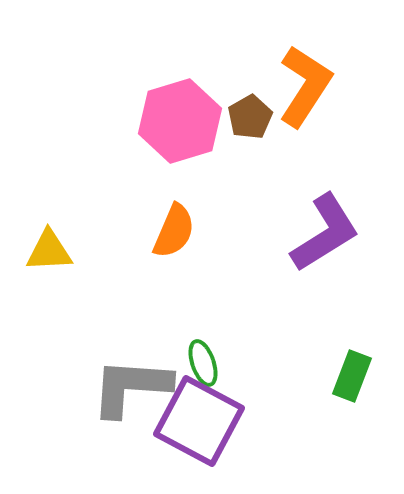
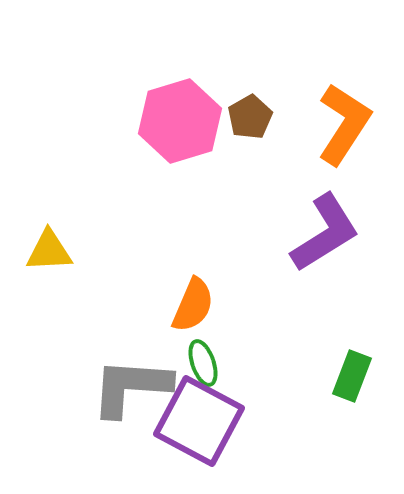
orange L-shape: moved 39 px right, 38 px down
orange semicircle: moved 19 px right, 74 px down
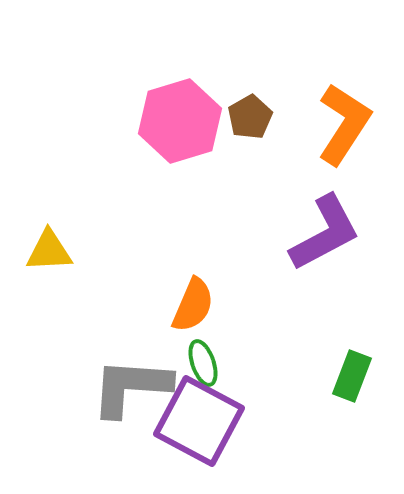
purple L-shape: rotated 4 degrees clockwise
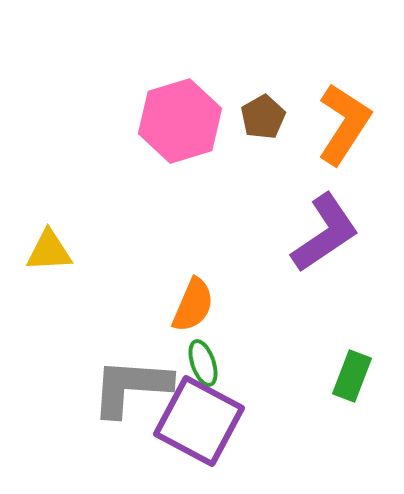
brown pentagon: moved 13 px right
purple L-shape: rotated 6 degrees counterclockwise
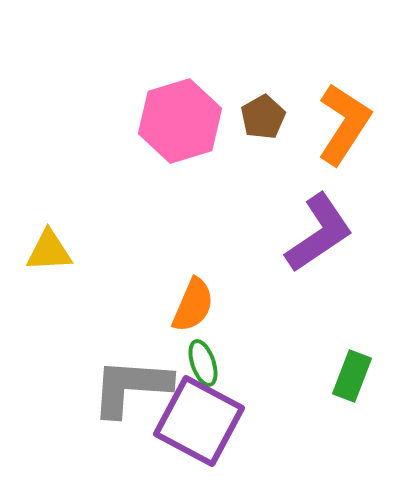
purple L-shape: moved 6 px left
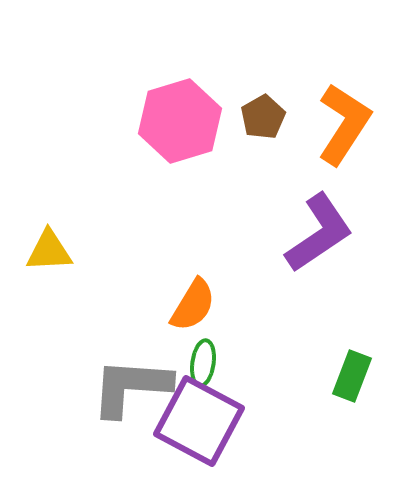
orange semicircle: rotated 8 degrees clockwise
green ellipse: rotated 27 degrees clockwise
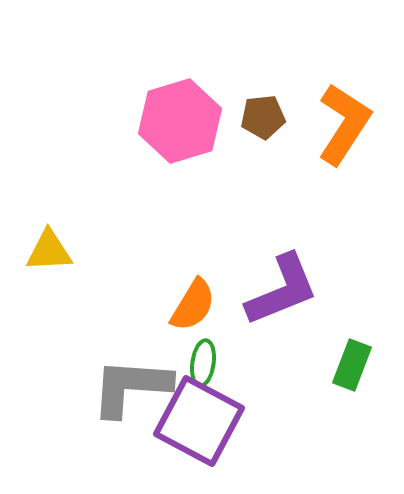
brown pentagon: rotated 24 degrees clockwise
purple L-shape: moved 37 px left, 57 px down; rotated 12 degrees clockwise
green rectangle: moved 11 px up
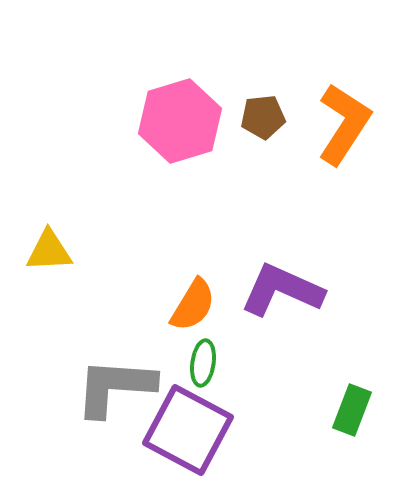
purple L-shape: rotated 134 degrees counterclockwise
green rectangle: moved 45 px down
gray L-shape: moved 16 px left
purple square: moved 11 px left, 9 px down
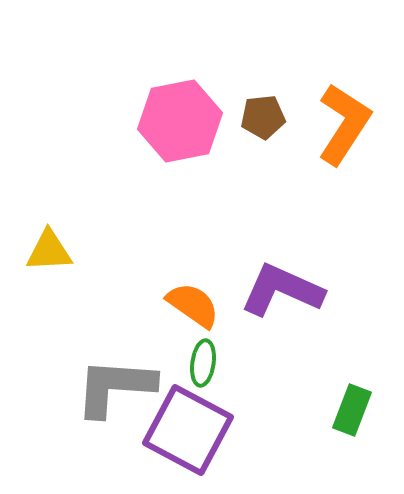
pink hexagon: rotated 6 degrees clockwise
orange semicircle: rotated 86 degrees counterclockwise
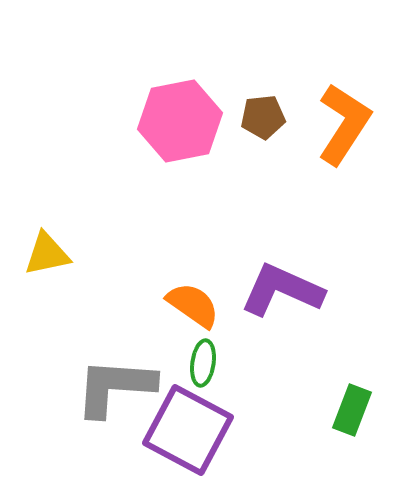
yellow triangle: moved 2 px left, 3 px down; rotated 9 degrees counterclockwise
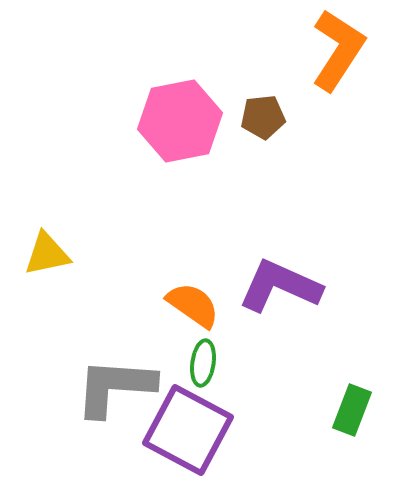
orange L-shape: moved 6 px left, 74 px up
purple L-shape: moved 2 px left, 4 px up
